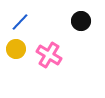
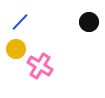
black circle: moved 8 px right, 1 px down
pink cross: moved 9 px left, 11 px down
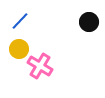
blue line: moved 1 px up
yellow circle: moved 3 px right
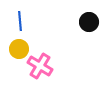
blue line: rotated 48 degrees counterclockwise
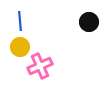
yellow circle: moved 1 px right, 2 px up
pink cross: rotated 35 degrees clockwise
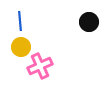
yellow circle: moved 1 px right
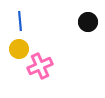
black circle: moved 1 px left
yellow circle: moved 2 px left, 2 px down
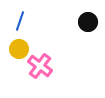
blue line: rotated 24 degrees clockwise
pink cross: rotated 30 degrees counterclockwise
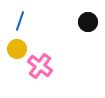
yellow circle: moved 2 px left
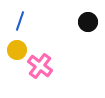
yellow circle: moved 1 px down
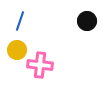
black circle: moved 1 px left, 1 px up
pink cross: moved 1 px up; rotated 30 degrees counterclockwise
